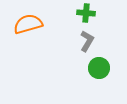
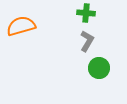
orange semicircle: moved 7 px left, 2 px down
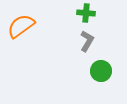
orange semicircle: rotated 20 degrees counterclockwise
green circle: moved 2 px right, 3 px down
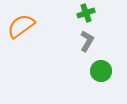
green cross: rotated 24 degrees counterclockwise
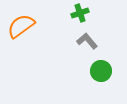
green cross: moved 6 px left
gray L-shape: rotated 70 degrees counterclockwise
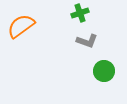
gray L-shape: rotated 150 degrees clockwise
green circle: moved 3 px right
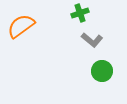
gray L-shape: moved 5 px right, 1 px up; rotated 20 degrees clockwise
green circle: moved 2 px left
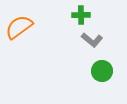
green cross: moved 1 px right, 2 px down; rotated 18 degrees clockwise
orange semicircle: moved 2 px left, 1 px down
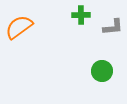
gray L-shape: moved 21 px right, 13 px up; rotated 45 degrees counterclockwise
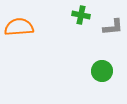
green cross: rotated 12 degrees clockwise
orange semicircle: rotated 32 degrees clockwise
